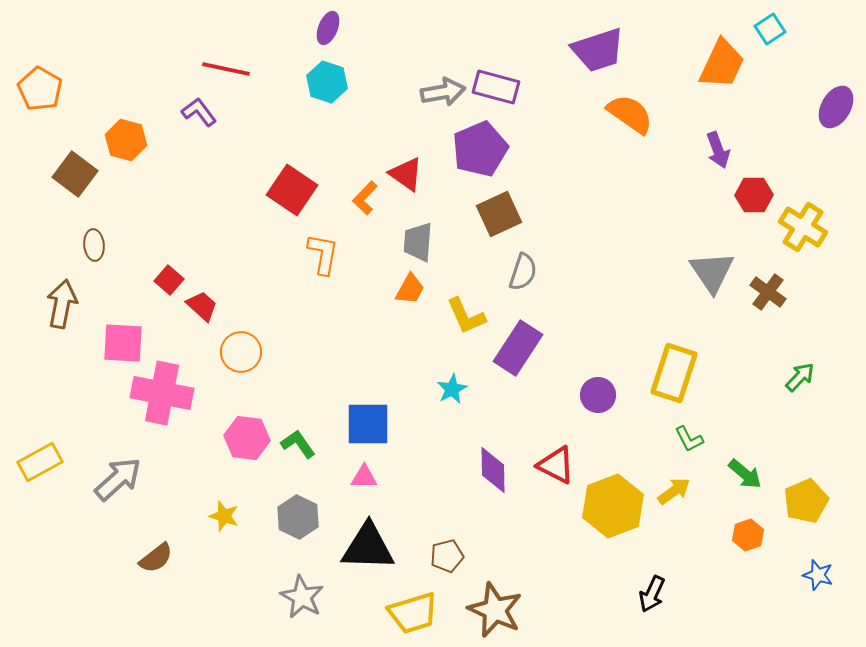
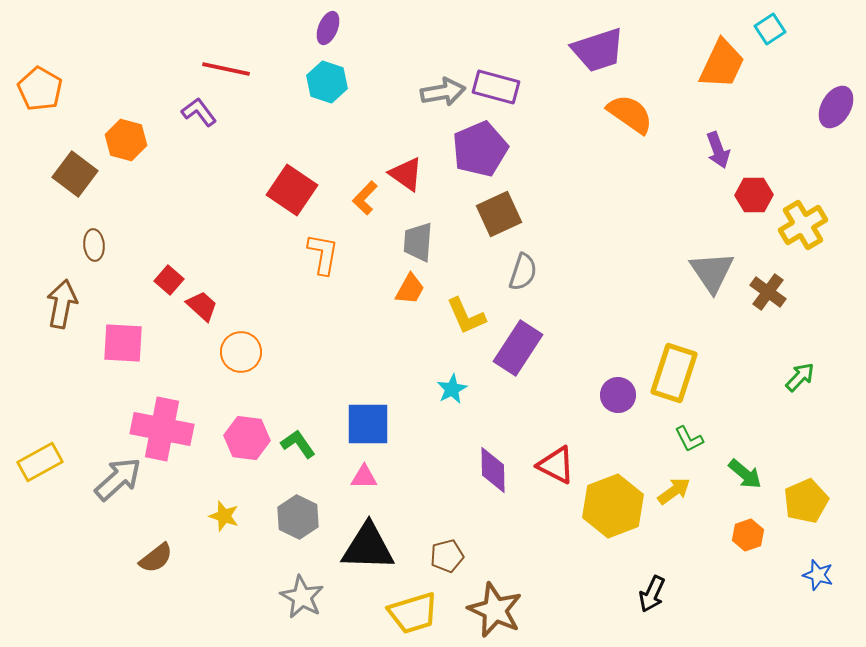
yellow cross at (803, 227): moved 2 px up; rotated 27 degrees clockwise
pink cross at (162, 393): moved 36 px down
purple circle at (598, 395): moved 20 px right
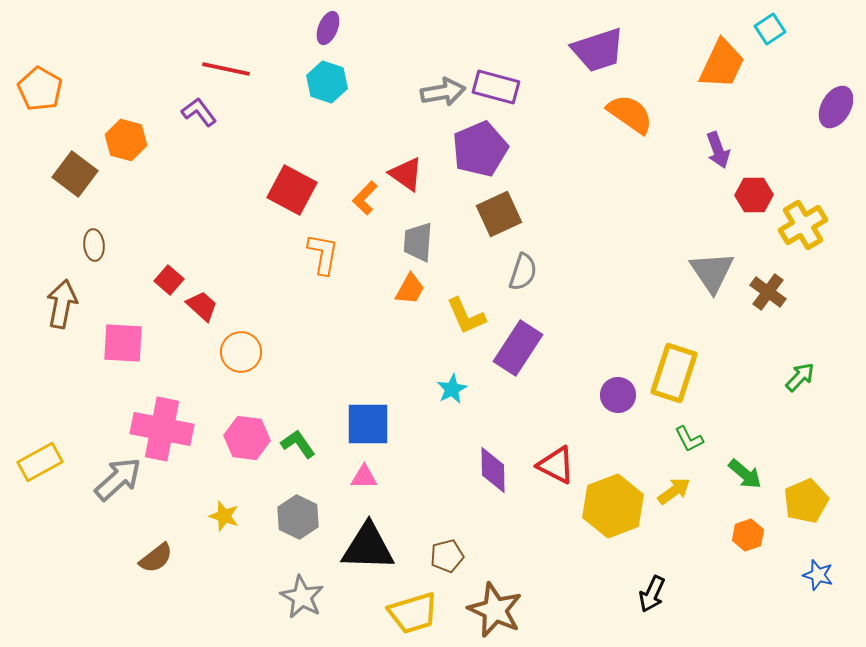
red square at (292, 190): rotated 6 degrees counterclockwise
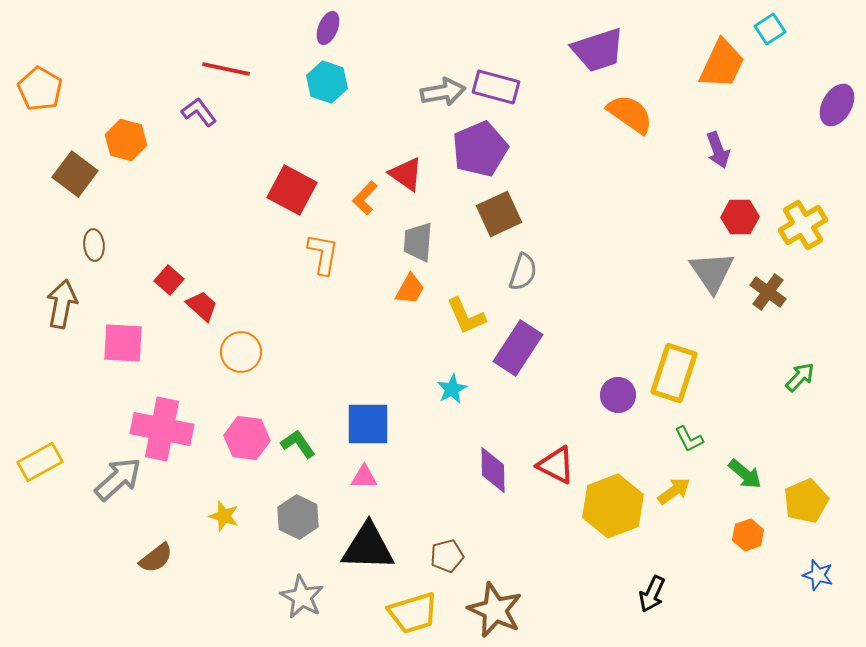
purple ellipse at (836, 107): moved 1 px right, 2 px up
red hexagon at (754, 195): moved 14 px left, 22 px down
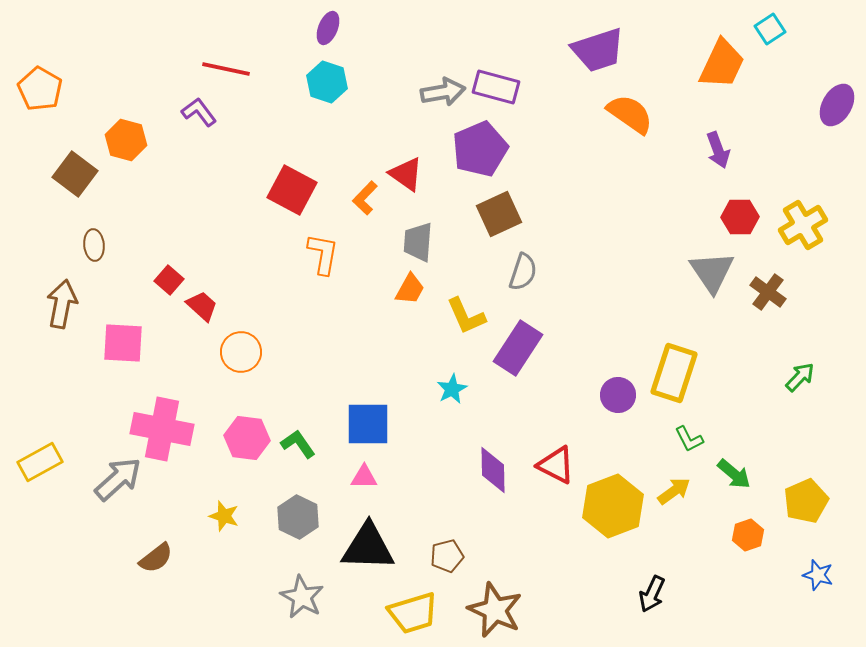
green arrow at (745, 474): moved 11 px left
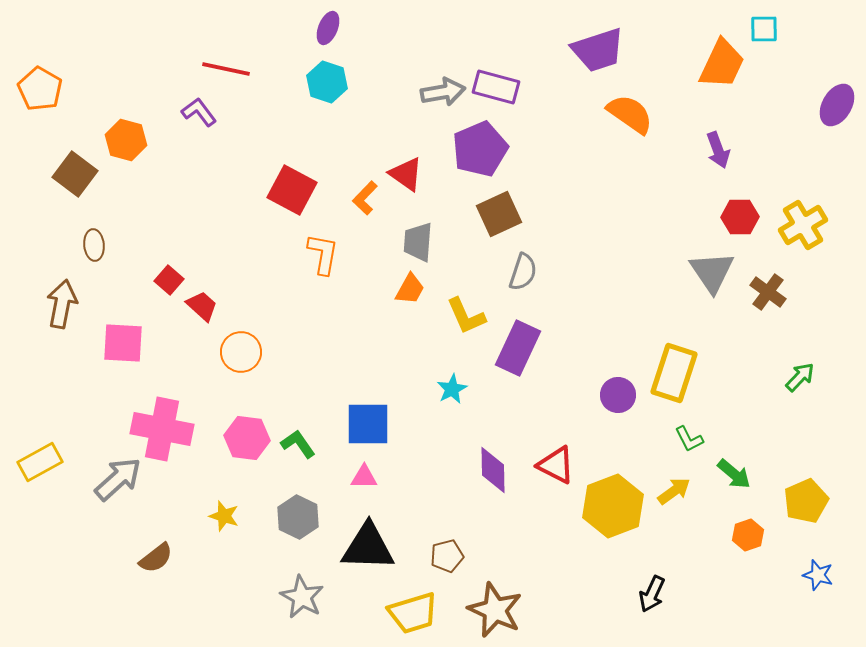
cyan square at (770, 29): moved 6 px left; rotated 32 degrees clockwise
purple rectangle at (518, 348): rotated 8 degrees counterclockwise
